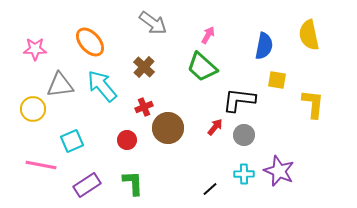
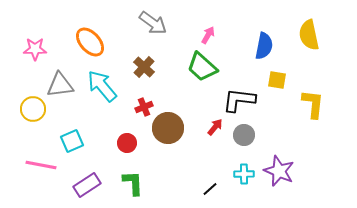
red circle: moved 3 px down
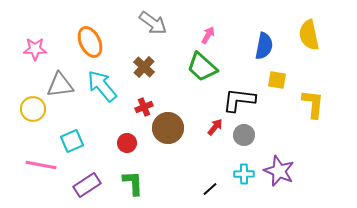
orange ellipse: rotated 16 degrees clockwise
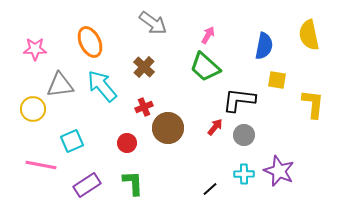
green trapezoid: moved 3 px right
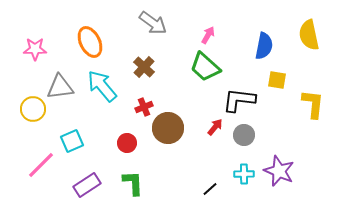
gray triangle: moved 2 px down
pink line: rotated 56 degrees counterclockwise
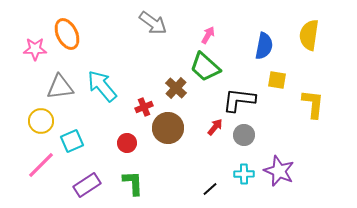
yellow semicircle: rotated 20 degrees clockwise
orange ellipse: moved 23 px left, 8 px up
brown cross: moved 32 px right, 21 px down
yellow circle: moved 8 px right, 12 px down
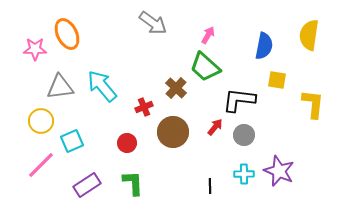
brown circle: moved 5 px right, 4 px down
black line: moved 3 px up; rotated 49 degrees counterclockwise
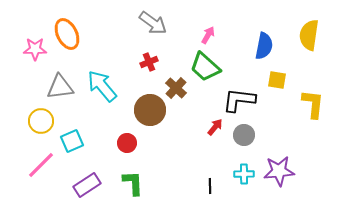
red cross: moved 5 px right, 45 px up
brown circle: moved 23 px left, 22 px up
purple star: rotated 28 degrees counterclockwise
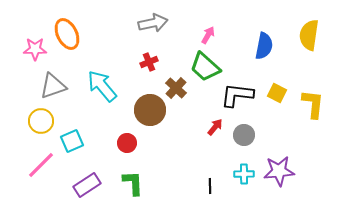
gray arrow: rotated 48 degrees counterclockwise
yellow square: moved 13 px down; rotated 18 degrees clockwise
gray triangle: moved 7 px left, 1 px up; rotated 12 degrees counterclockwise
black L-shape: moved 2 px left, 5 px up
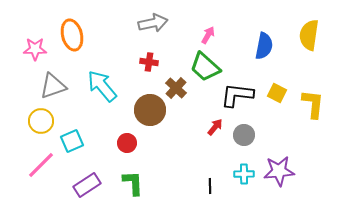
orange ellipse: moved 5 px right, 1 px down; rotated 12 degrees clockwise
red cross: rotated 30 degrees clockwise
